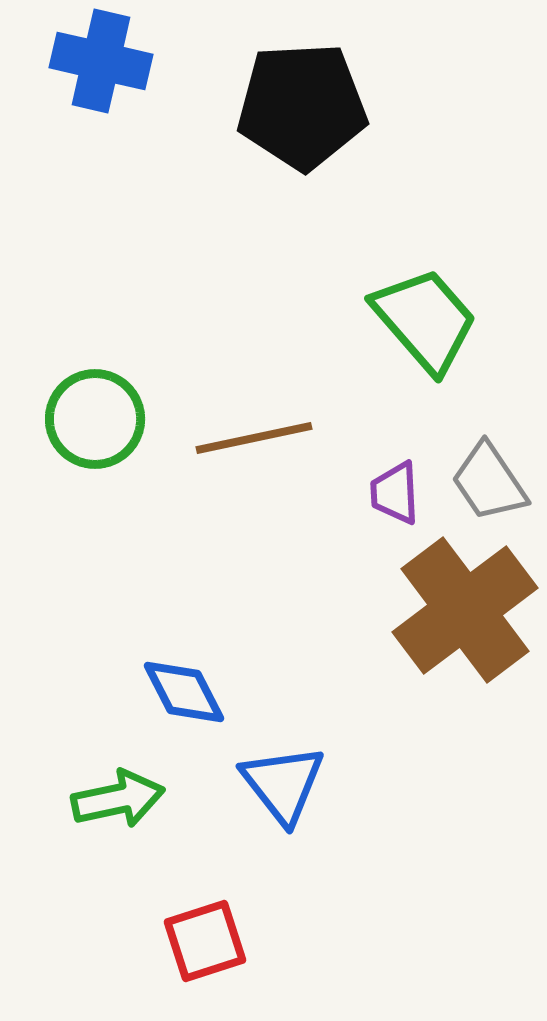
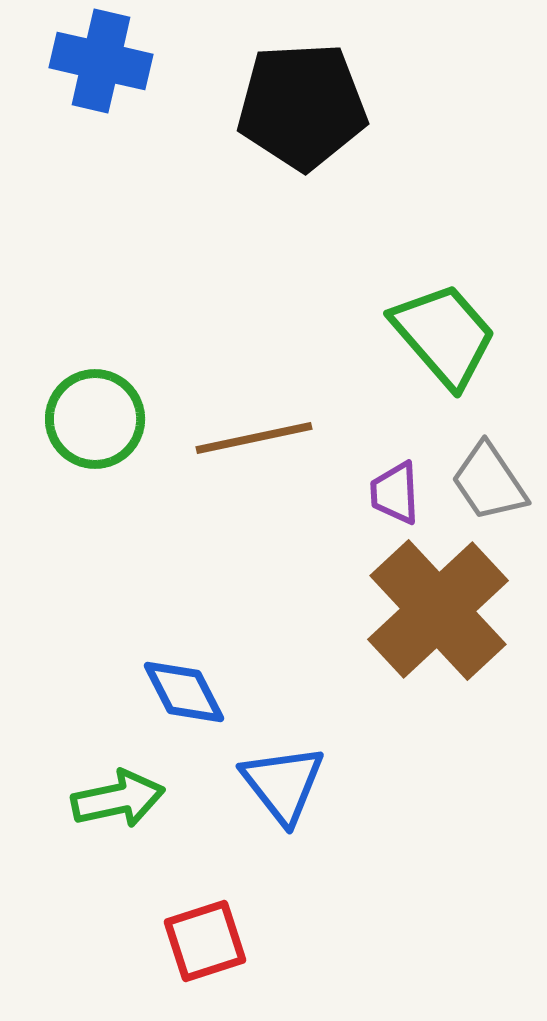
green trapezoid: moved 19 px right, 15 px down
brown cross: moved 27 px left; rotated 6 degrees counterclockwise
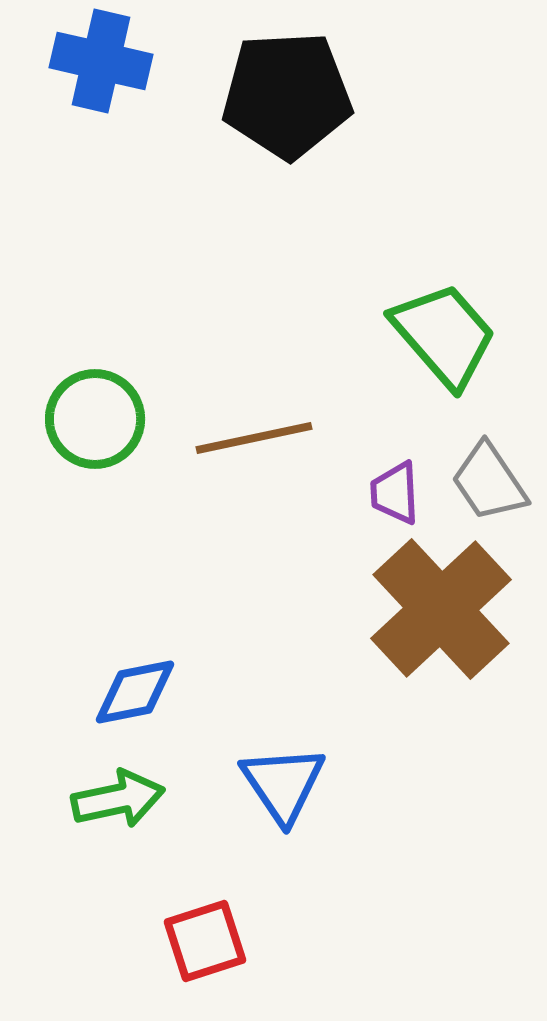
black pentagon: moved 15 px left, 11 px up
brown cross: moved 3 px right, 1 px up
blue diamond: moved 49 px left; rotated 74 degrees counterclockwise
blue triangle: rotated 4 degrees clockwise
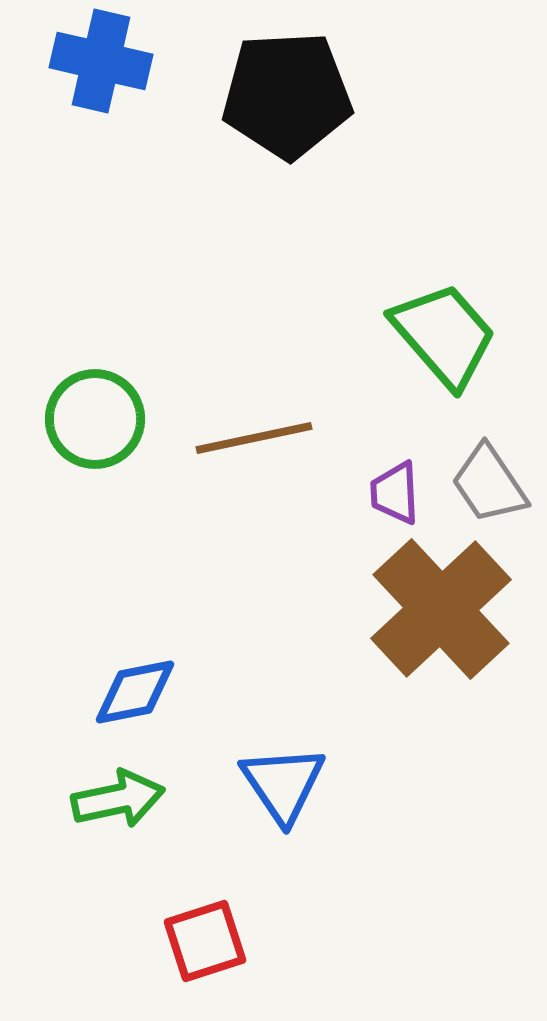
gray trapezoid: moved 2 px down
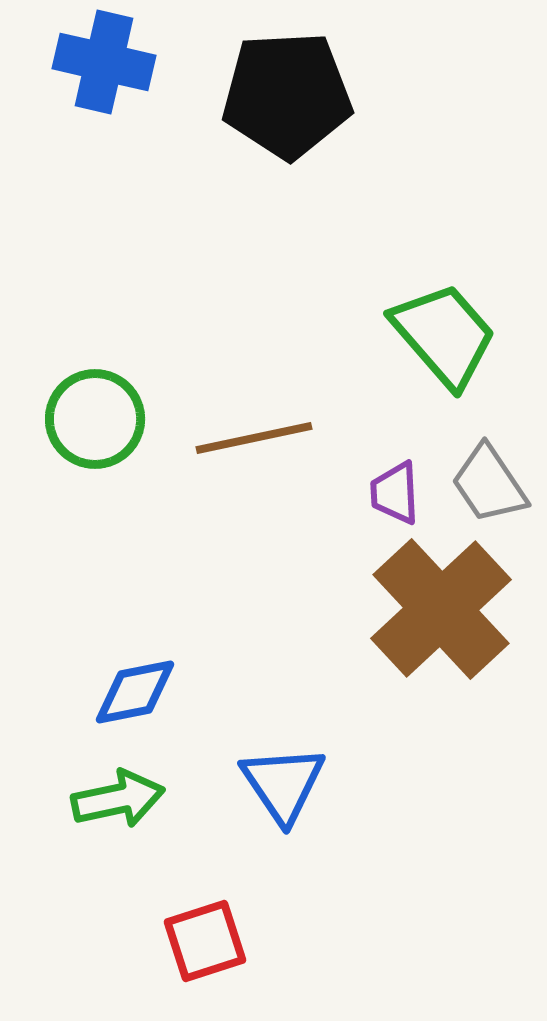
blue cross: moved 3 px right, 1 px down
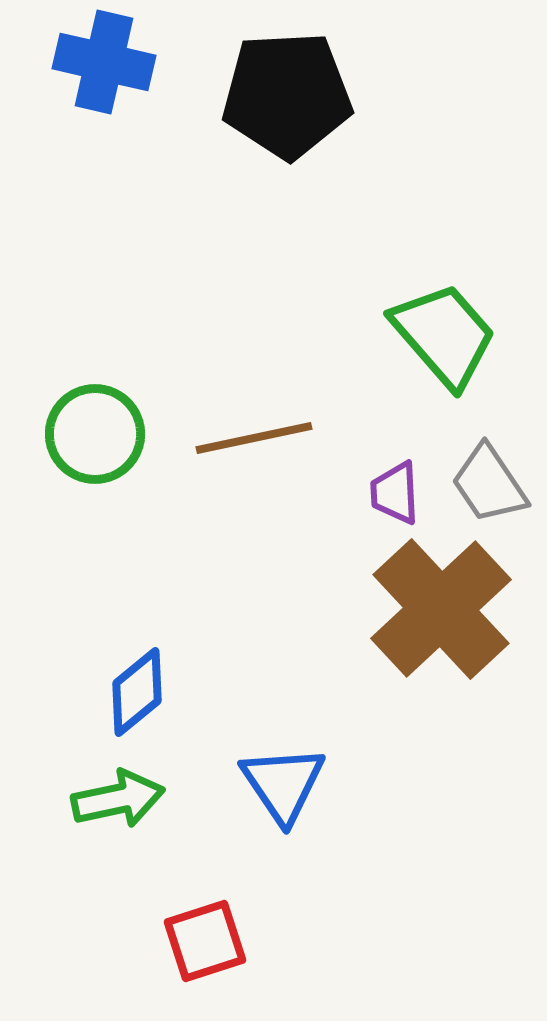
green circle: moved 15 px down
blue diamond: moved 2 px right; rotated 28 degrees counterclockwise
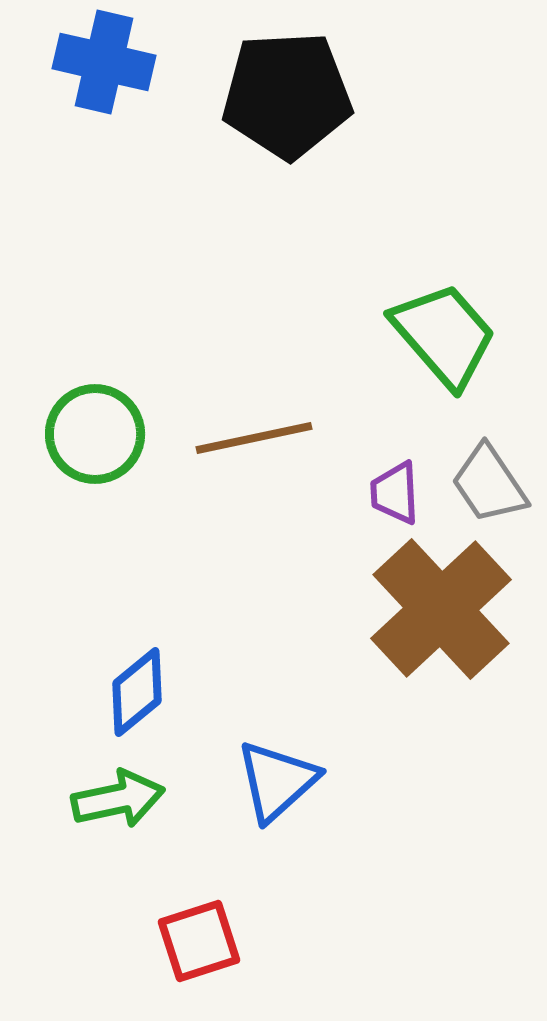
blue triangle: moved 6 px left, 3 px up; rotated 22 degrees clockwise
red square: moved 6 px left
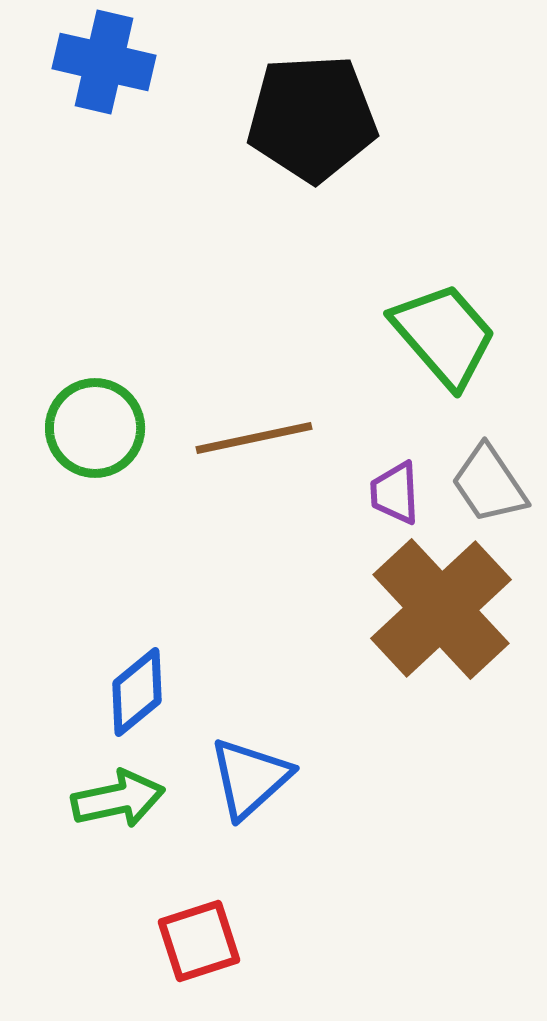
black pentagon: moved 25 px right, 23 px down
green circle: moved 6 px up
blue triangle: moved 27 px left, 3 px up
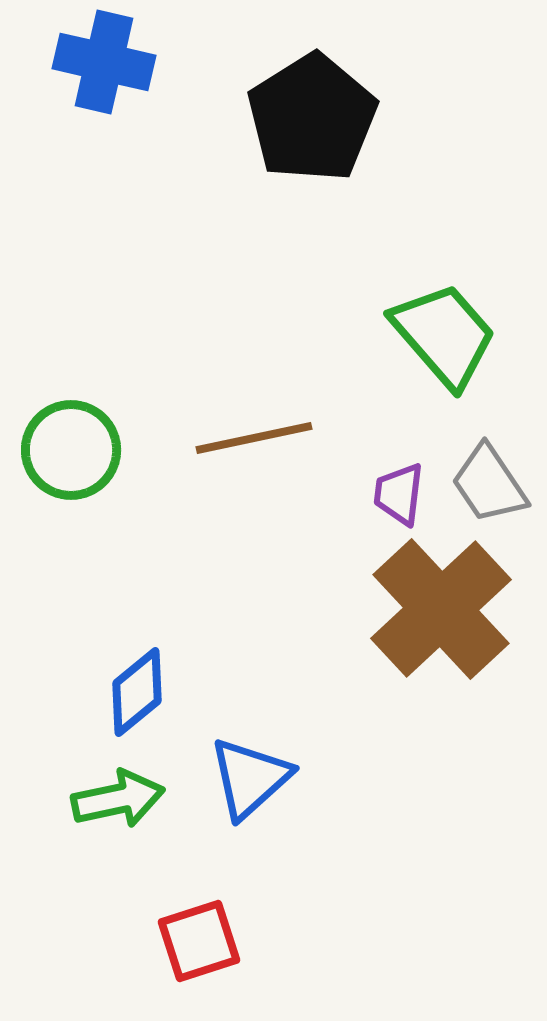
black pentagon: rotated 29 degrees counterclockwise
green circle: moved 24 px left, 22 px down
purple trapezoid: moved 4 px right, 1 px down; rotated 10 degrees clockwise
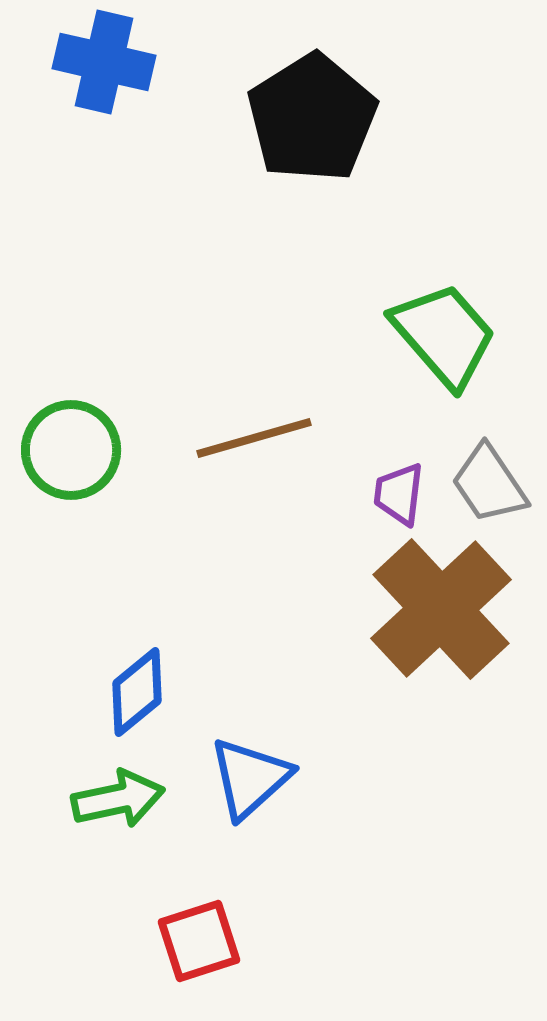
brown line: rotated 4 degrees counterclockwise
